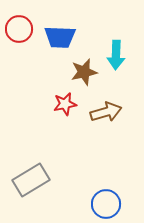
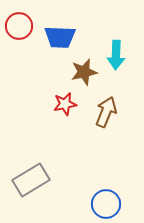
red circle: moved 3 px up
brown arrow: rotated 52 degrees counterclockwise
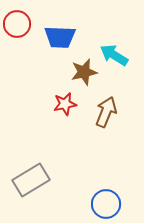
red circle: moved 2 px left, 2 px up
cyan arrow: moved 2 px left; rotated 120 degrees clockwise
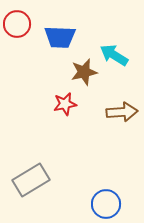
brown arrow: moved 16 px right; rotated 64 degrees clockwise
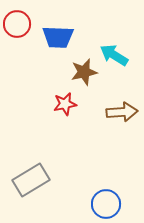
blue trapezoid: moved 2 px left
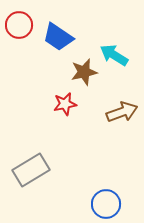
red circle: moved 2 px right, 1 px down
blue trapezoid: rotated 32 degrees clockwise
brown arrow: rotated 16 degrees counterclockwise
gray rectangle: moved 10 px up
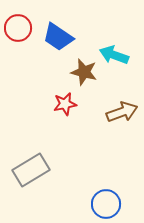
red circle: moved 1 px left, 3 px down
cyan arrow: rotated 12 degrees counterclockwise
brown star: rotated 28 degrees clockwise
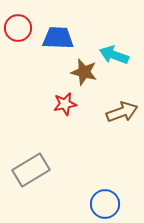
blue trapezoid: moved 1 px down; rotated 148 degrees clockwise
blue circle: moved 1 px left
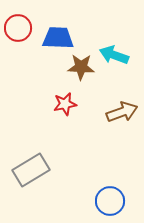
brown star: moved 3 px left, 5 px up; rotated 12 degrees counterclockwise
blue circle: moved 5 px right, 3 px up
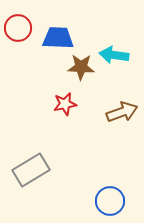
cyan arrow: rotated 12 degrees counterclockwise
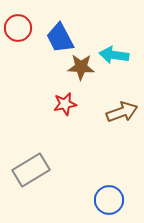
blue trapezoid: moved 2 px right; rotated 120 degrees counterclockwise
blue circle: moved 1 px left, 1 px up
